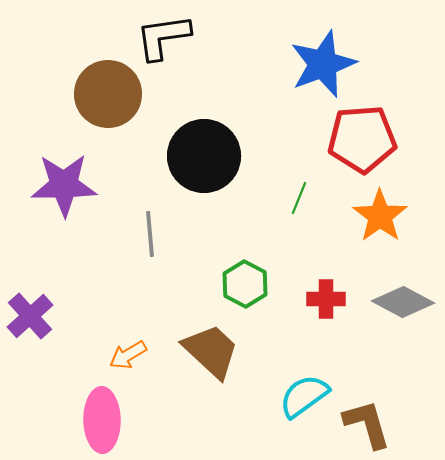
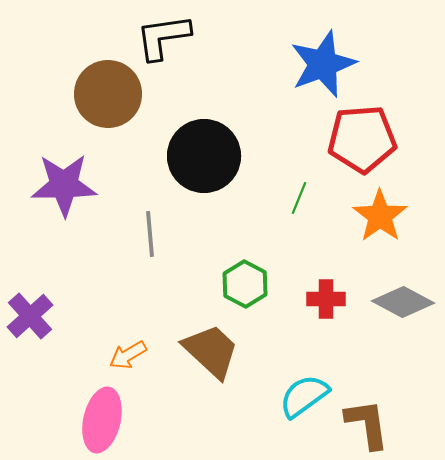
pink ellipse: rotated 14 degrees clockwise
brown L-shape: rotated 8 degrees clockwise
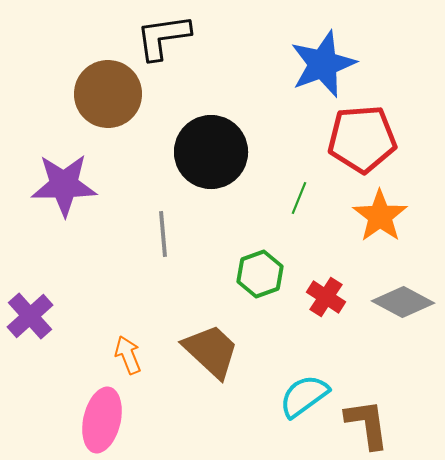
black circle: moved 7 px right, 4 px up
gray line: moved 13 px right
green hexagon: moved 15 px right, 10 px up; rotated 12 degrees clockwise
red cross: moved 2 px up; rotated 33 degrees clockwise
orange arrow: rotated 99 degrees clockwise
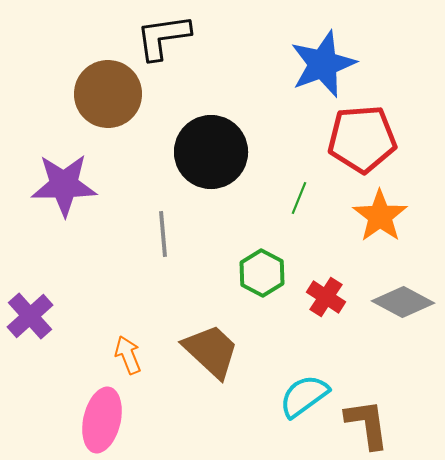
green hexagon: moved 2 px right, 1 px up; rotated 12 degrees counterclockwise
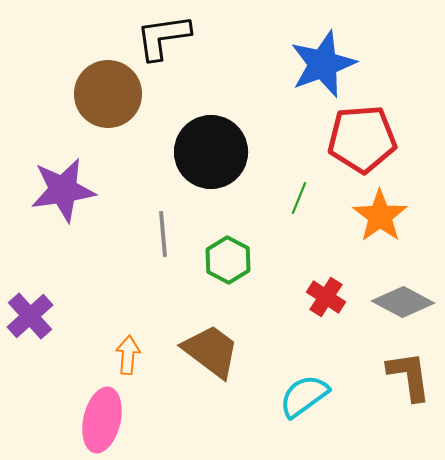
purple star: moved 1 px left, 5 px down; rotated 8 degrees counterclockwise
green hexagon: moved 34 px left, 13 px up
brown trapezoid: rotated 6 degrees counterclockwise
orange arrow: rotated 27 degrees clockwise
brown L-shape: moved 42 px right, 48 px up
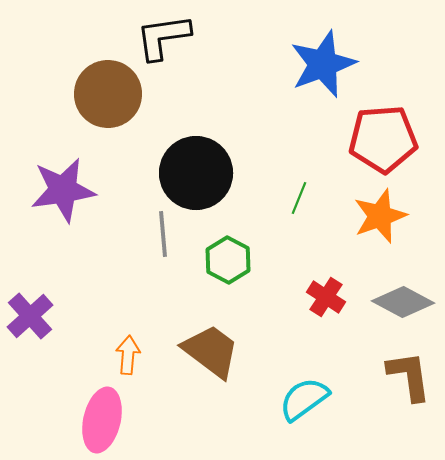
red pentagon: moved 21 px right
black circle: moved 15 px left, 21 px down
orange star: rotated 16 degrees clockwise
cyan semicircle: moved 3 px down
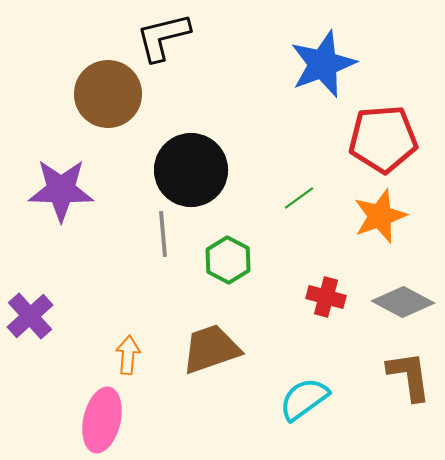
black L-shape: rotated 6 degrees counterclockwise
black circle: moved 5 px left, 3 px up
purple star: moved 2 px left; rotated 10 degrees clockwise
green line: rotated 32 degrees clockwise
red cross: rotated 18 degrees counterclockwise
brown trapezoid: moved 2 px up; rotated 56 degrees counterclockwise
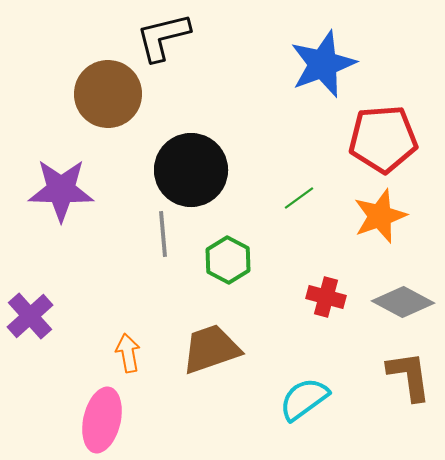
orange arrow: moved 2 px up; rotated 15 degrees counterclockwise
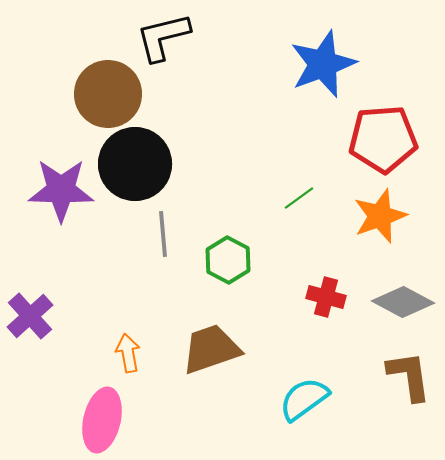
black circle: moved 56 px left, 6 px up
